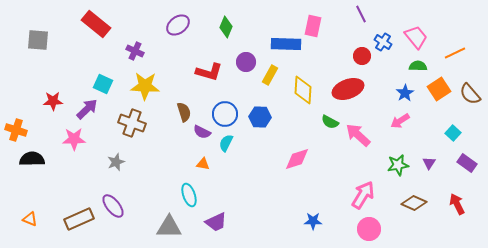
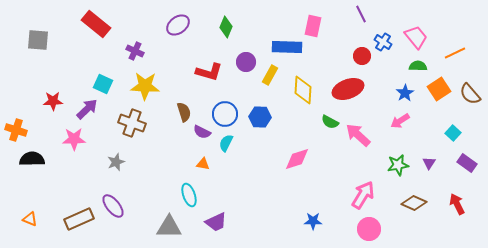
blue rectangle at (286, 44): moved 1 px right, 3 px down
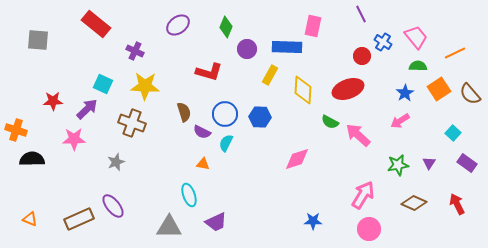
purple circle at (246, 62): moved 1 px right, 13 px up
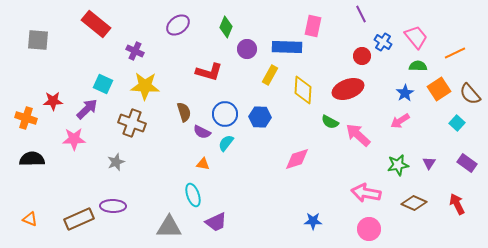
orange cross at (16, 130): moved 10 px right, 12 px up
cyan square at (453, 133): moved 4 px right, 10 px up
cyan semicircle at (226, 143): rotated 12 degrees clockwise
cyan ellipse at (189, 195): moved 4 px right
pink arrow at (363, 195): moved 3 px right, 2 px up; rotated 112 degrees counterclockwise
purple ellipse at (113, 206): rotated 50 degrees counterclockwise
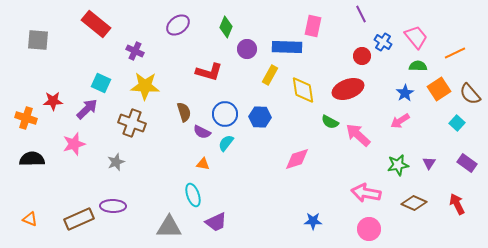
cyan square at (103, 84): moved 2 px left, 1 px up
yellow diamond at (303, 90): rotated 12 degrees counterclockwise
pink star at (74, 139): moved 5 px down; rotated 15 degrees counterclockwise
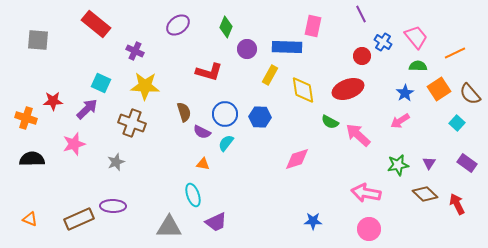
brown diamond at (414, 203): moved 11 px right, 9 px up; rotated 20 degrees clockwise
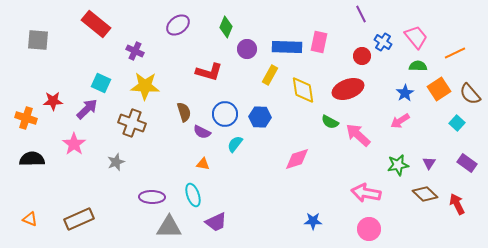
pink rectangle at (313, 26): moved 6 px right, 16 px down
cyan semicircle at (226, 143): moved 9 px right, 1 px down
pink star at (74, 144): rotated 20 degrees counterclockwise
purple ellipse at (113, 206): moved 39 px right, 9 px up
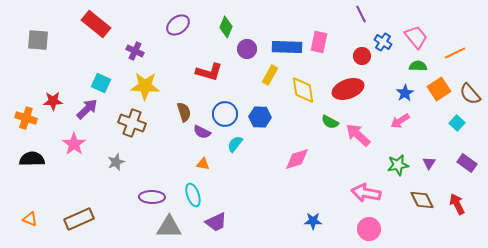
brown diamond at (425, 194): moved 3 px left, 6 px down; rotated 20 degrees clockwise
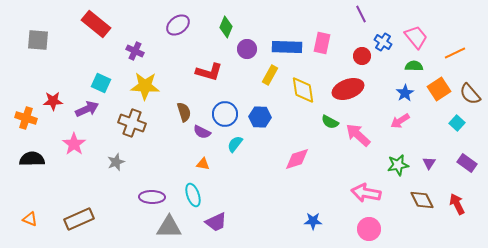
pink rectangle at (319, 42): moved 3 px right, 1 px down
green semicircle at (418, 66): moved 4 px left
purple arrow at (87, 109): rotated 20 degrees clockwise
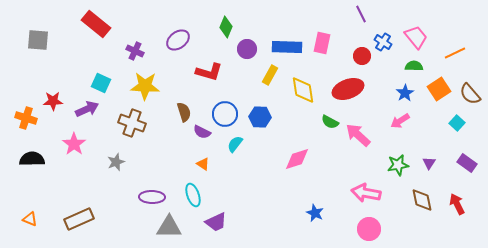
purple ellipse at (178, 25): moved 15 px down
orange triangle at (203, 164): rotated 24 degrees clockwise
brown diamond at (422, 200): rotated 15 degrees clockwise
blue star at (313, 221): moved 2 px right, 8 px up; rotated 24 degrees clockwise
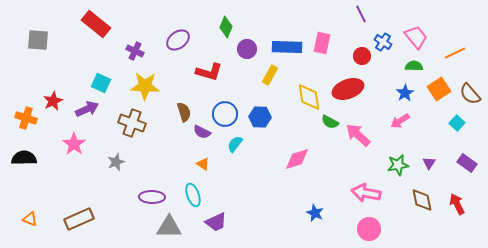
yellow diamond at (303, 90): moved 6 px right, 7 px down
red star at (53, 101): rotated 24 degrees counterclockwise
black semicircle at (32, 159): moved 8 px left, 1 px up
